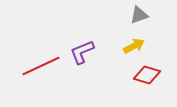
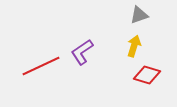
yellow arrow: rotated 45 degrees counterclockwise
purple L-shape: rotated 12 degrees counterclockwise
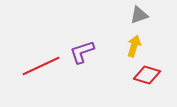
purple L-shape: rotated 16 degrees clockwise
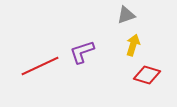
gray triangle: moved 13 px left
yellow arrow: moved 1 px left, 1 px up
red line: moved 1 px left
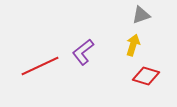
gray triangle: moved 15 px right
purple L-shape: moved 1 px right; rotated 20 degrees counterclockwise
red diamond: moved 1 px left, 1 px down
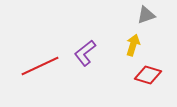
gray triangle: moved 5 px right
purple L-shape: moved 2 px right, 1 px down
red diamond: moved 2 px right, 1 px up
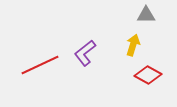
gray triangle: rotated 18 degrees clockwise
red line: moved 1 px up
red diamond: rotated 12 degrees clockwise
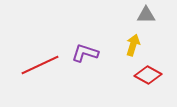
purple L-shape: rotated 56 degrees clockwise
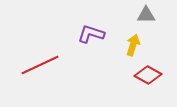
purple L-shape: moved 6 px right, 19 px up
